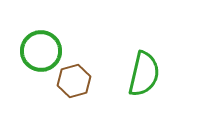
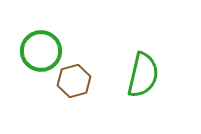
green semicircle: moved 1 px left, 1 px down
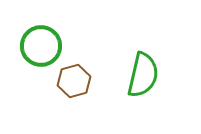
green circle: moved 5 px up
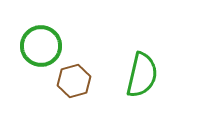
green semicircle: moved 1 px left
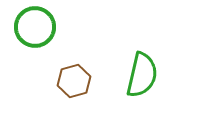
green circle: moved 6 px left, 19 px up
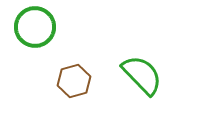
green semicircle: rotated 57 degrees counterclockwise
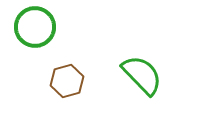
brown hexagon: moved 7 px left
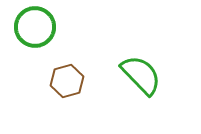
green semicircle: moved 1 px left
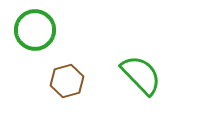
green circle: moved 3 px down
